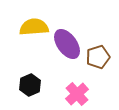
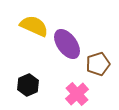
yellow semicircle: moved 1 px up; rotated 28 degrees clockwise
brown pentagon: moved 7 px down
black hexagon: moved 2 px left
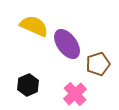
pink cross: moved 2 px left
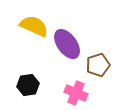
brown pentagon: moved 1 px down
black hexagon: rotated 15 degrees clockwise
pink cross: moved 1 px right, 1 px up; rotated 25 degrees counterclockwise
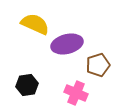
yellow semicircle: moved 1 px right, 2 px up
purple ellipse: rotated 68 degrees counterclockwise
black hexagon: moved 1 px left
